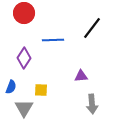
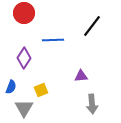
black line: moved 2 px up
yellow square: rotated 24 degrees counterclockwise
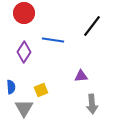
blue line: rotated 10 degrees clockwise
purple diamond: moved 6 px up
blue semicircle: rotated 24 degrees counterclockwise
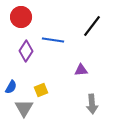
red circle: moved 3 px left, 4 px down
purple diamond: moved 2 px right, 1 px up
purple triangle: moved 6 px up
blue semicircle: rotated 32 degrees clockwise
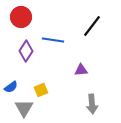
blue semicircle: rotated 24 degrees clockwise
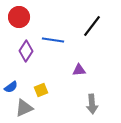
red circle: moved 2 px left
purple triangle: moved 2 px left
gray triangle: rotated 36 degrees clockwise
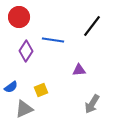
gray arrow: rotated 36 degrees clockwise
gray triangle: moved 1 px down
